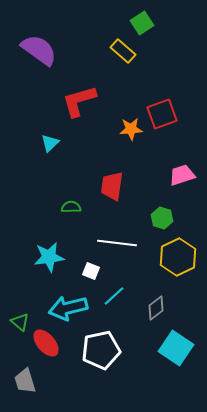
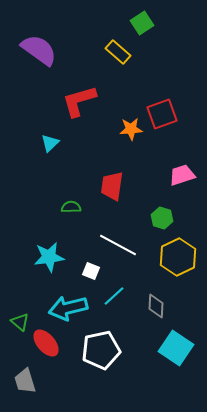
yellow rectangle: moved 5 px left, 1 px down
white line: moved 1 px right, 2 px down; rotated 21 degrees clockwise
gray diamond: moved 2 px up; rotated 50 degrees counterclockwise
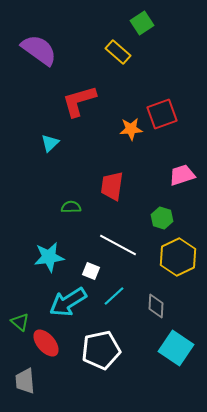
cyan arrow: moved 6 px up; rotated 18 degrees counterclockwise
gray trapezoid: rotated 12 degrees clockwise
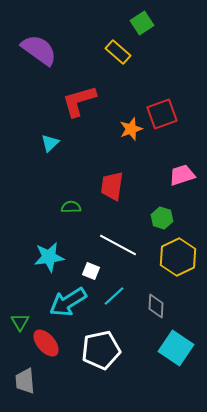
orange star: rotated 15 degrees counterclockwise
green triangle: rotated 18 degrees clockwise
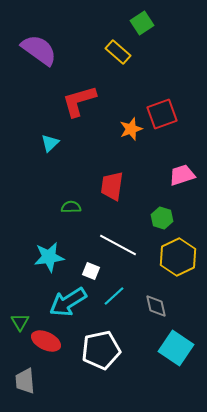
gray diamond: rotated 15 degrees counterclockwise
red ellipse: moved 2 px up; rotated 24 degrees counterclockwise
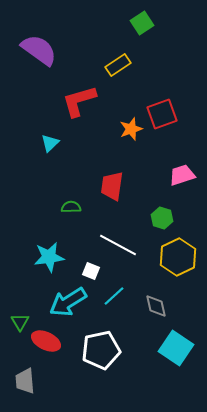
yellow rectangle: moved 13 px down; rotated 75 degrees counterclockwise
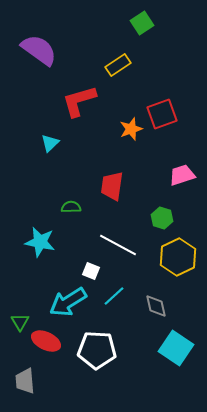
cyan star: moved 9 px left, 15 px up; rotated 20 degrees clockwise
white pentagon: moved 4 px left; rotated 15 degrees clockwise
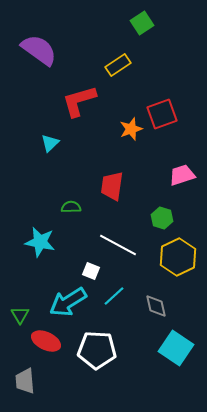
green triangle: moved 7 px up
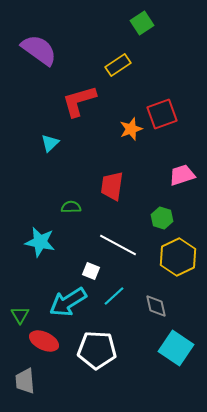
red ellipse: moved 2 px left
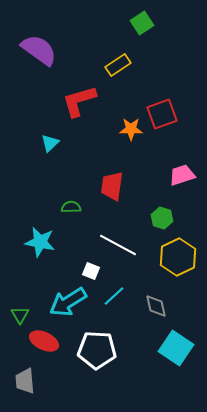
orange star: rotated 20 degrees clockwise
